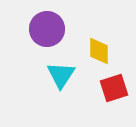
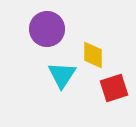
yellow diamond: moved 6 px left, 4 px down
cyan triangle: moved 1 px right
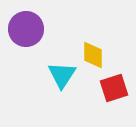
purple circle: moved 21 px left
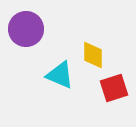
cyan triangle: moved 2 px left; rotated 40 degrees counterclockwise
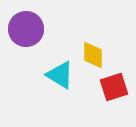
cyan triangle: rotated 8 degrees clockwise
red square: moved 1 px up
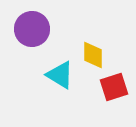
purple circle: moved 6 px right
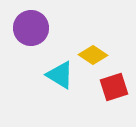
purple circle: moved 1 px left, 1 px up
yellow diamond: rotated 56 degrees counterclockwise
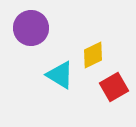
yellow diamond: rotated 60 degrees counterclockwise
red square: rotated 12 degrees counterclockwise
